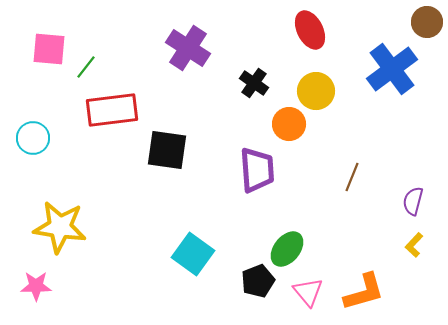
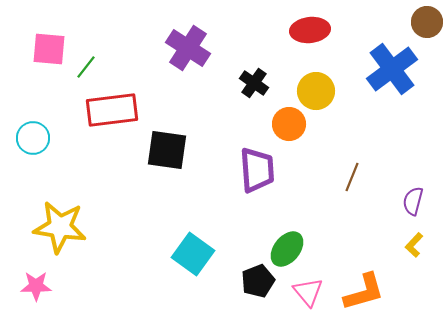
red ellipse: rotated 69 degrees counterclockwise
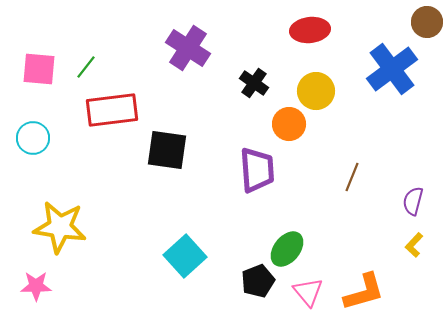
pink square: moved 10 px left, 20 px down
cyan square: moved 8 px left, 2 px down; rotated 12 degrees clockwise
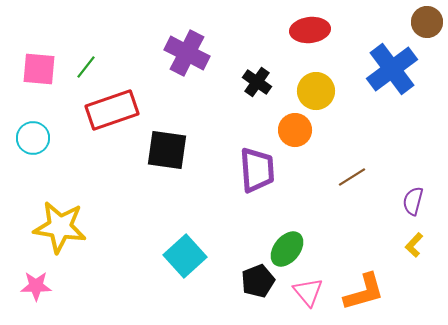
purple cross: moved 1 px left, 5 px down; rotated 6 degrees counterclockwise
black cross: moved 3 px right, 1 px up
red rectangle: rotated 12 degrees counterclockwise
orange circle: moved 6 px right, 6 px down
brown line: rotated 36 degrees clockwise
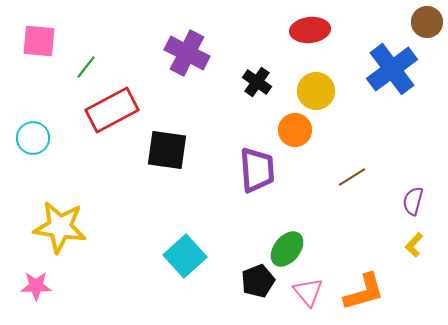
pink square: moved 28 px up
red rectangle: rotated 9 degrees counterclockwise
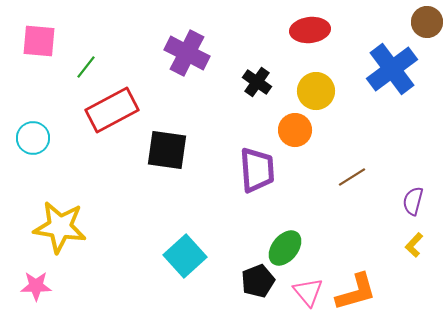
green ellipse: moved 2 px left, 1 px up
orange L-shape: moved 8 px left
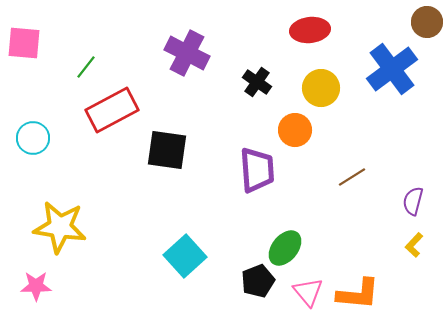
pink square: moved 15 px left, 2 px down
yellow circle: moved 5 px right, 3 px up
orange L-shape: moved 2 px right, 2 px down; rotated 21 degrees clockwise
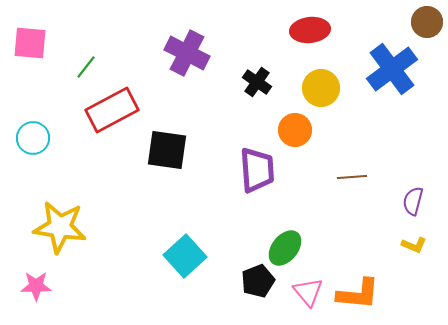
pink square: moved 6 px right
brown line: rotated 28 degrees clockwise
yellow L-shape: rotated 110 degrees counterclockwise
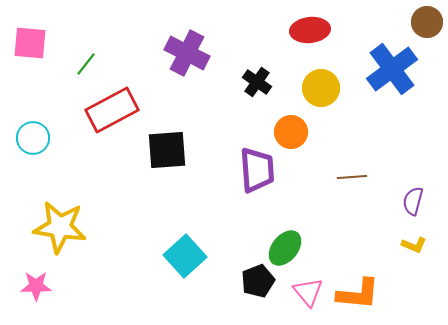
green line: moved 3 px up
orange circle: moved 4 px left, 2 px down
black square: rotated 12 degrees counterclockwise
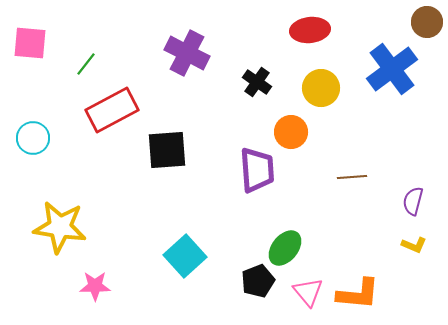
pink star: moved 59 px right
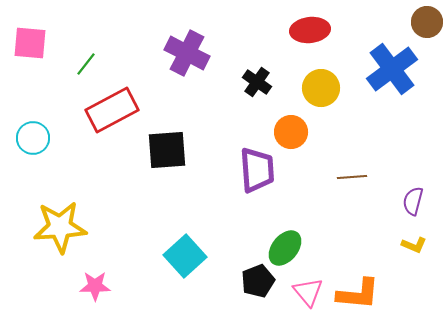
yellow star: rotated 12 degrees counterclockwise
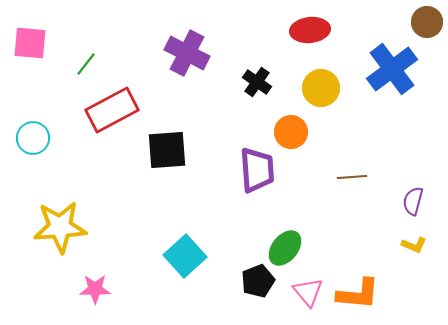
pink star: moved 3 px down
